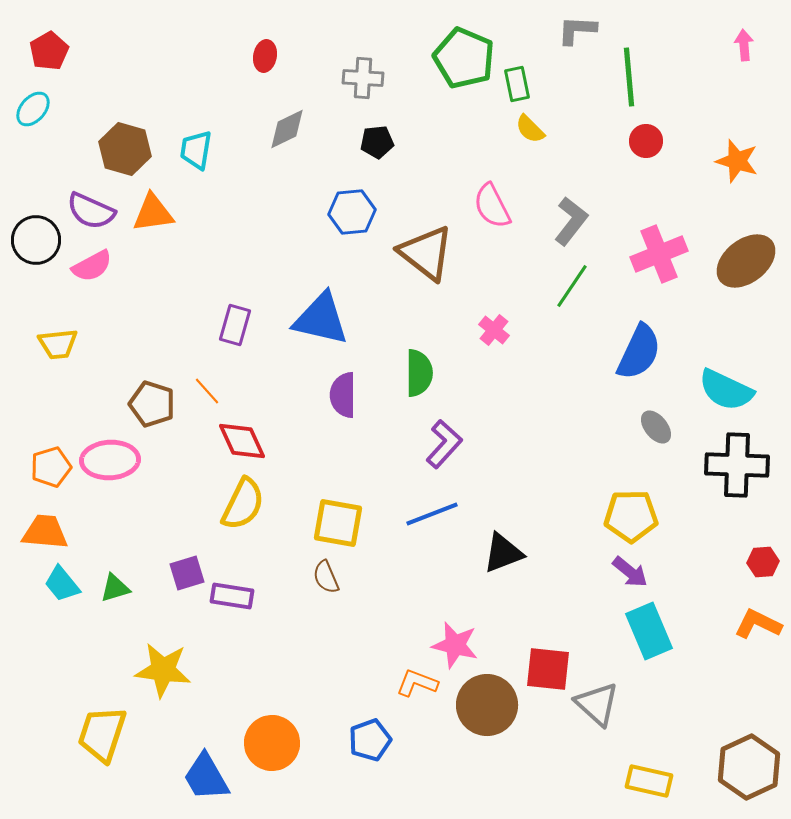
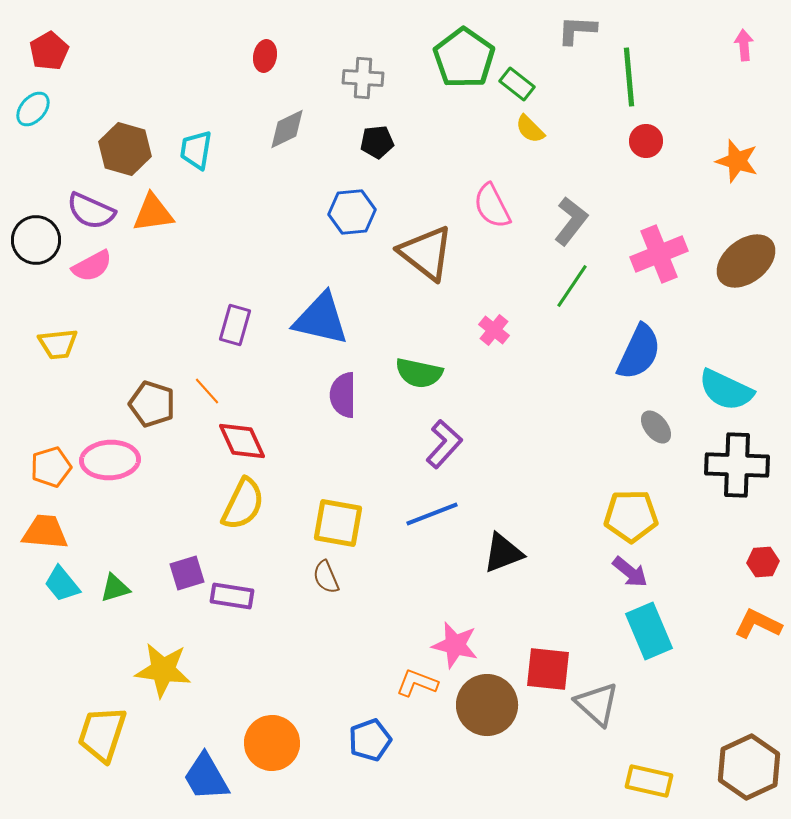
green pentagon at (464, 58): rotated 12 degrees clockwise
green rectangle at (517, 84): rotated 40 degrees counterclockwise
green semicircle at (419, 373): rotated 102 degrees clockwise
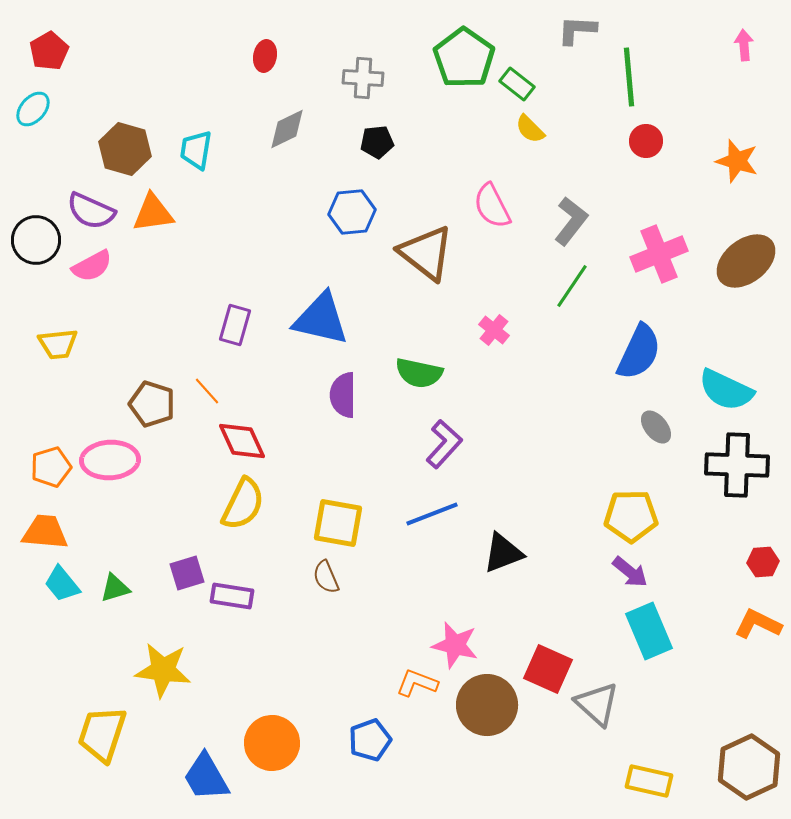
red square at (548, 669): rotated 18 degrees clockwise
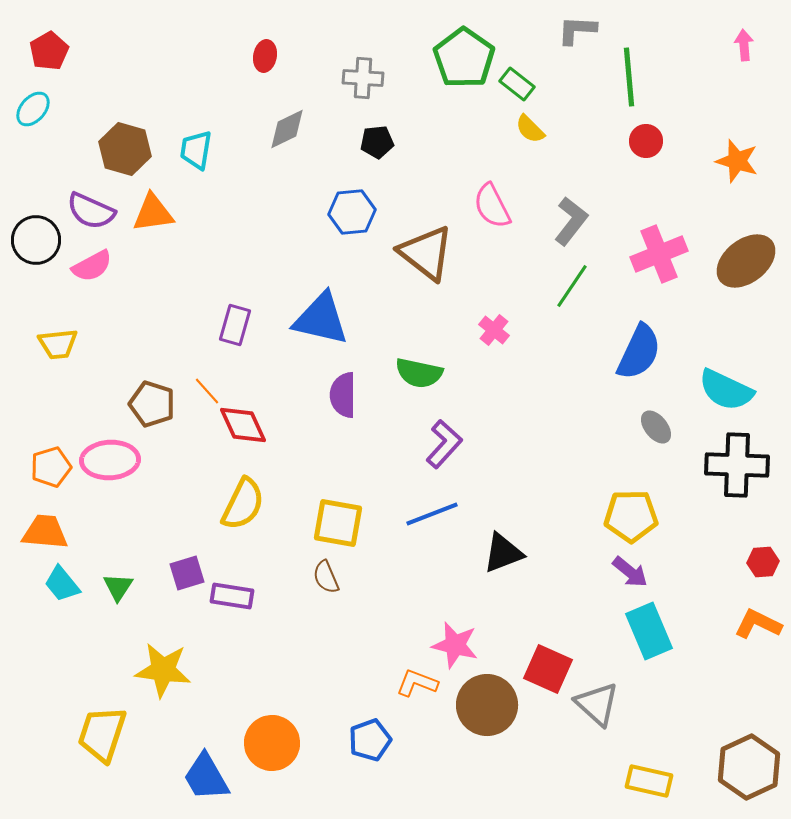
red diamond at (242, 441): moved 1 px right, 16 px up
green triangle at (115, 588): moved 3 px right, 1 px up; rotated 40 degrees counterclockwise
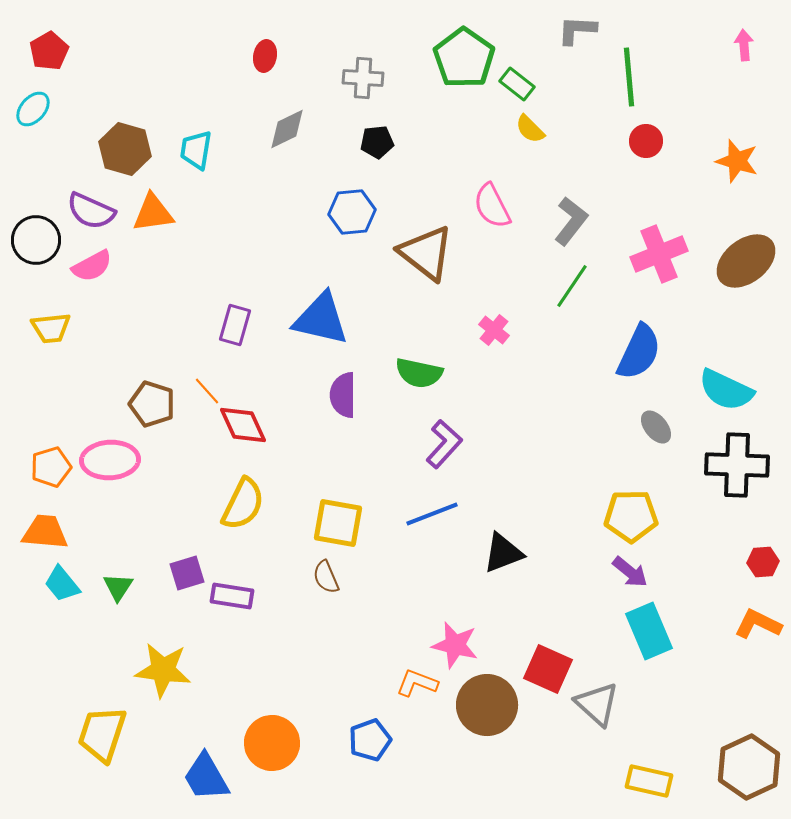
yellow trapezoid at (58, 344): moved 7 px left, 16 px up
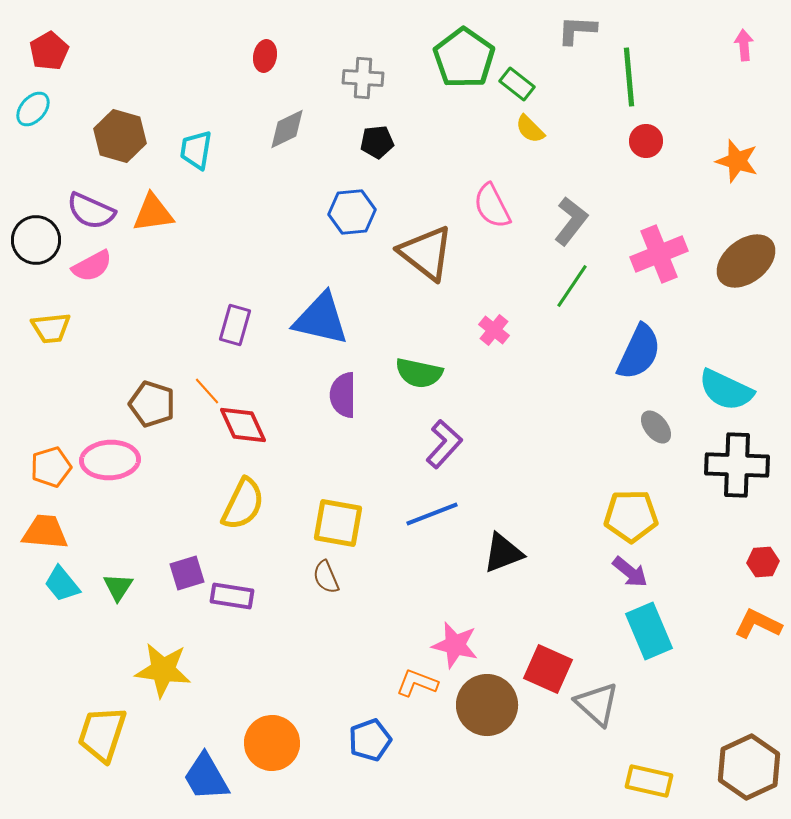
brown hexagon at (125, 149): moved 5 px left, 13 px up
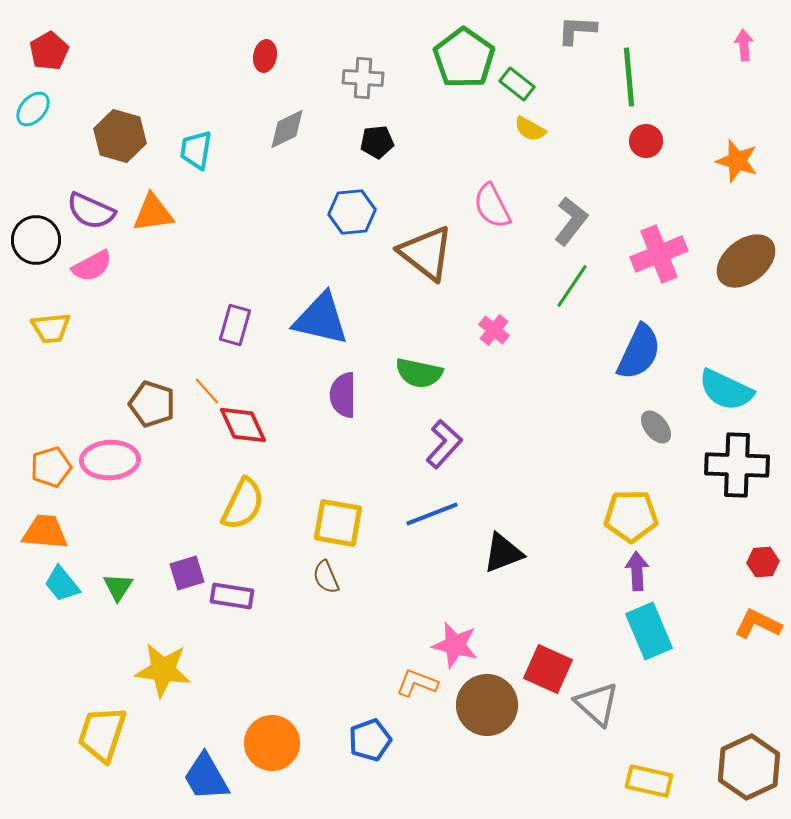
yellow semicircle at (530, 129): rotated 16 degrees counterclockwise
purple arrow at (630, 572): moved 7 px right, 1 px up; rotated 132 degrees counterclockwise
